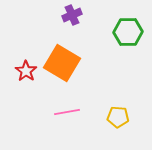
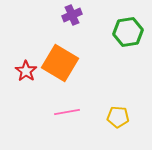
green hexagon: rotated 8 degrees counterclockwise
orange square: moved 2 px left
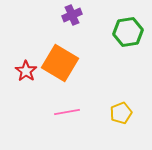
yellow pentagon: moved 3 px right, 4 px up; rotated 25 degrees counterclockwise
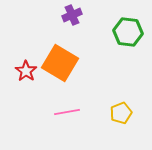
green hexagon: rotated 16 degrees clockwise
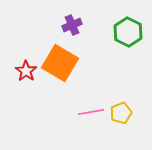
purple cross: moved 10 px down
green hexagon: rotated 20 degrees clockwise
pink line: moved 24 px right
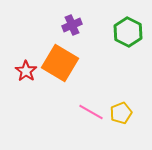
pink line: rotated 40 degrees clockwise
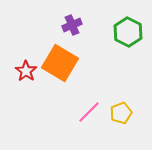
pink line: moved 2 px left; rotated 75 degrees counterclockwise
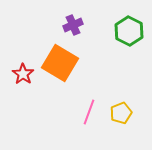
purple cross: moved 1 px right
green hexagon: moved 1 px right, 1 px up
red star: moved 3 px left, 3 px down
pink line: rotated 25 degrees counterclockwise
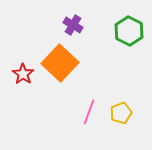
purple cross: rotated 36 degrees counterclockwise
orange square: rotated 12 degrees clockwise
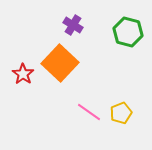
green hexagon: moved 1 px left, 1 px down; rotated 12 degrees counterclockwise
pink line: rotated 75 degrees counterclockwise
